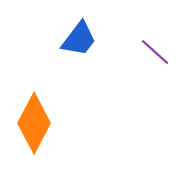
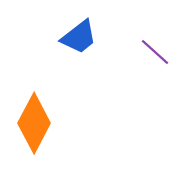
blue trapezoid: moved 2 px up; rotated 15 degrees clockwise
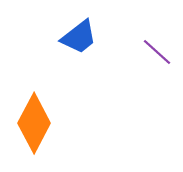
purple line: moved 2 px right
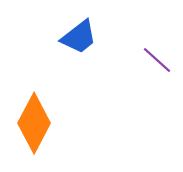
purple line: moved 8 px down
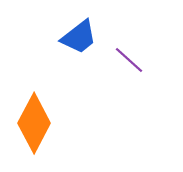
purple line: moved 28 px left
